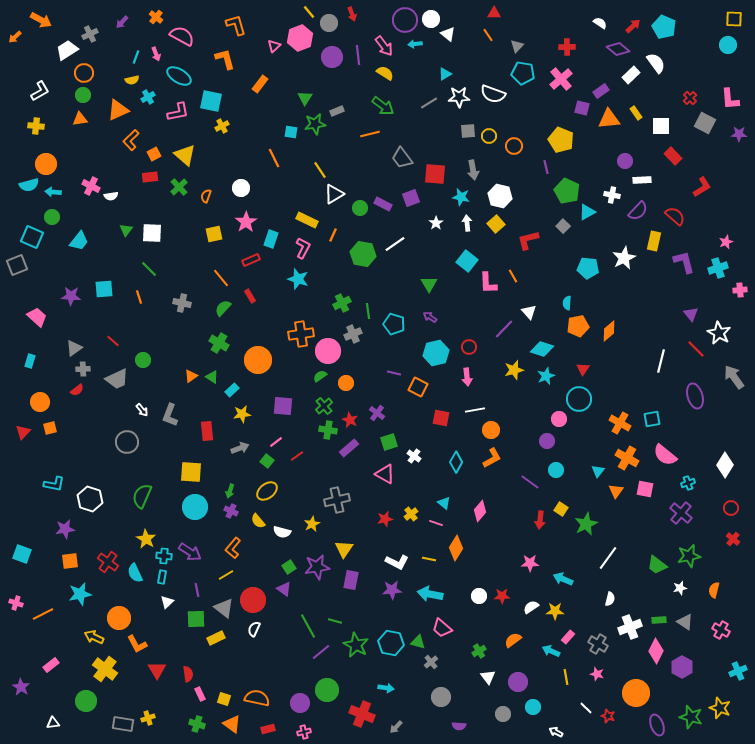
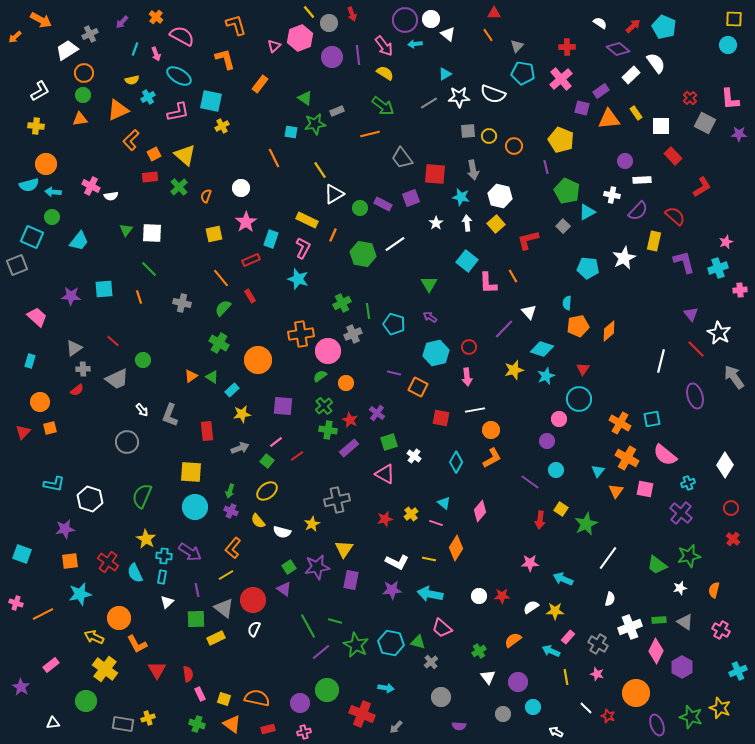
cyan line at (136, 57): moved 1 px left, 8 px up
green triangle at (305, 98): rotated 28 degrees counterclockwise
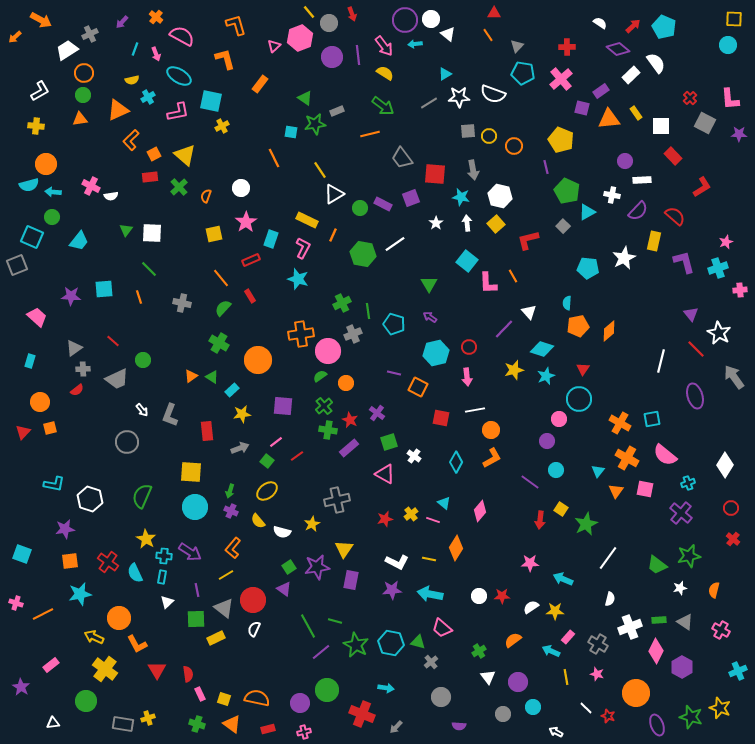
pink line at (436, 523): moved 3 px left, 3 px up
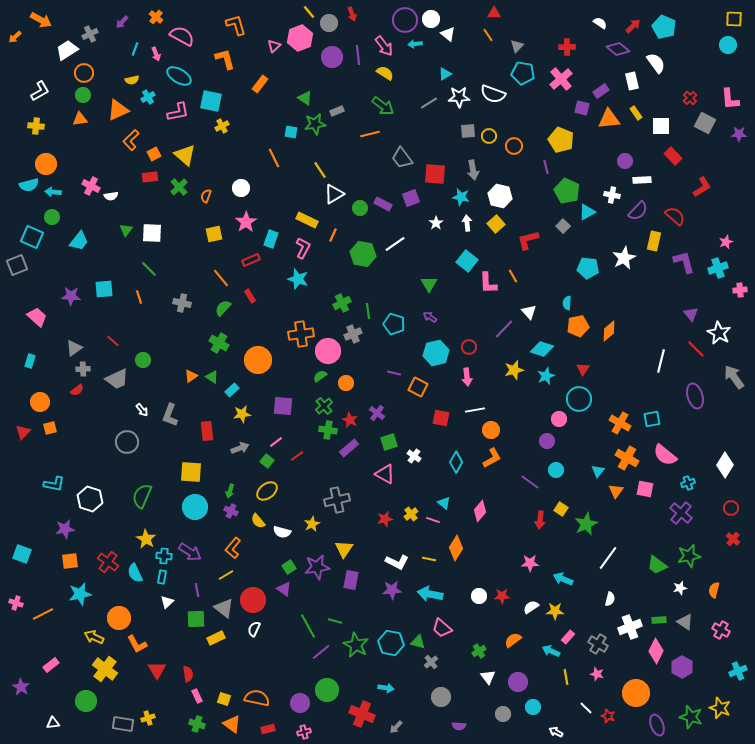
white rectangle at (631, 75): moved 1 px right, 6 px down; rotated 60 degrees counterclockwise
pink rectangle at (200, 694): moved 3 px left, 2 px down
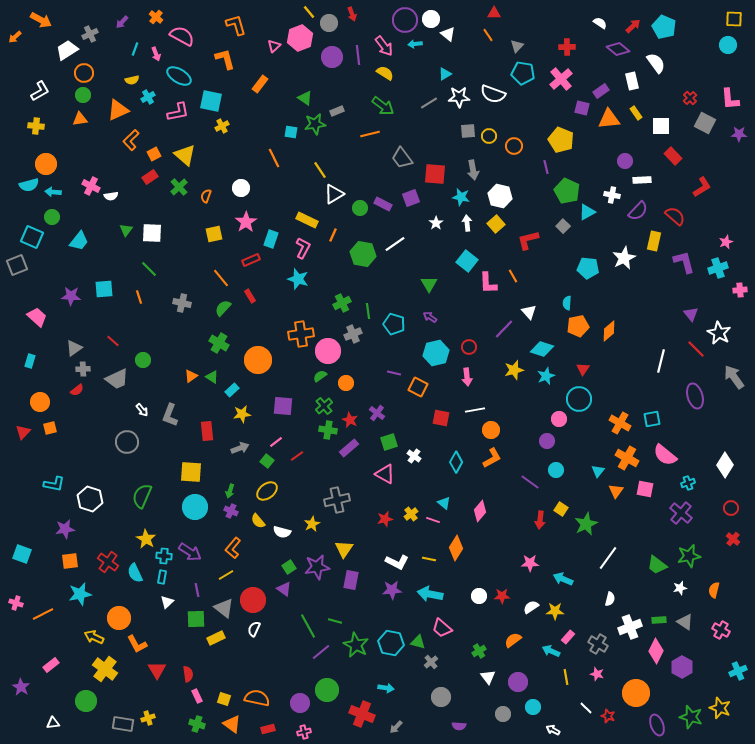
red rectangle at (150, 177): rotated 28 degrees counterclockwise
white arrow at (556, 732): moved 3 px left, 2 px up
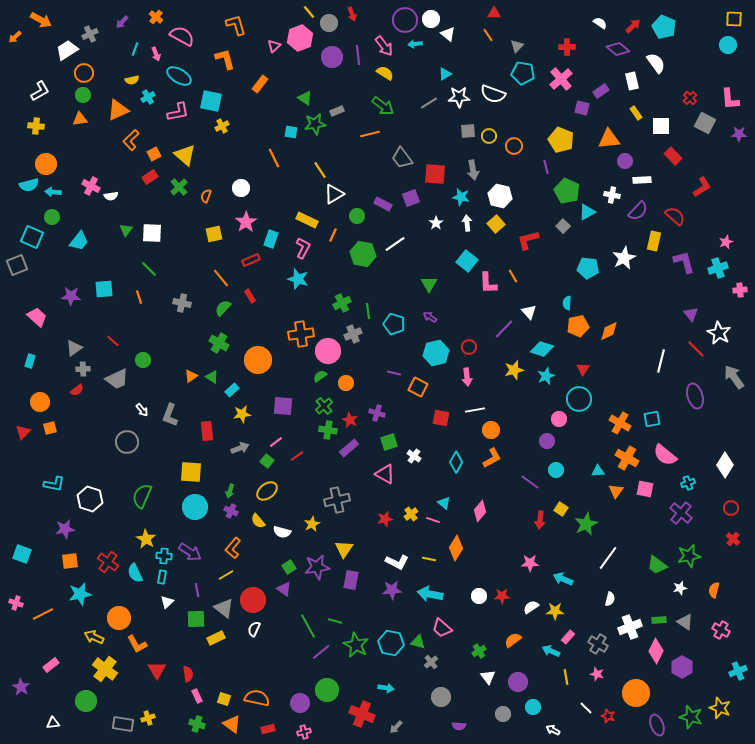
orange triangle at (609, 119): moved 20 px down
green circle at (360, 208): moved 3 px left, 8 px down
orange diamond at (609, 331): rotated 15 degrees clockwise
purple cross at (377, 413): rotated 21 degrees counterclockwise
cyan triangle at (598, 471): rotated 48 degrees clockwise
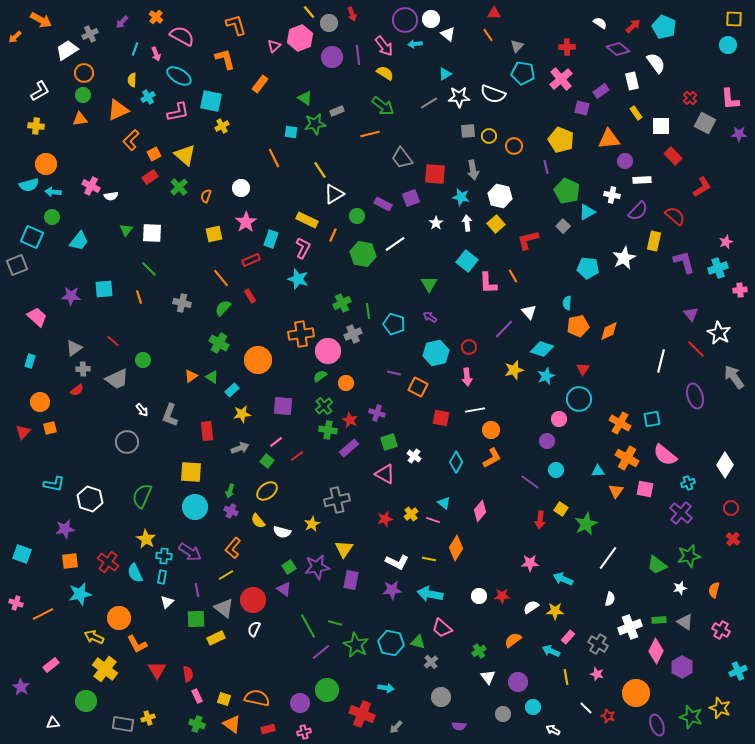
yellow semicircle at (132, 80): rotated 104 degrees clockwise
green line at (335, 621): moved 2 px down
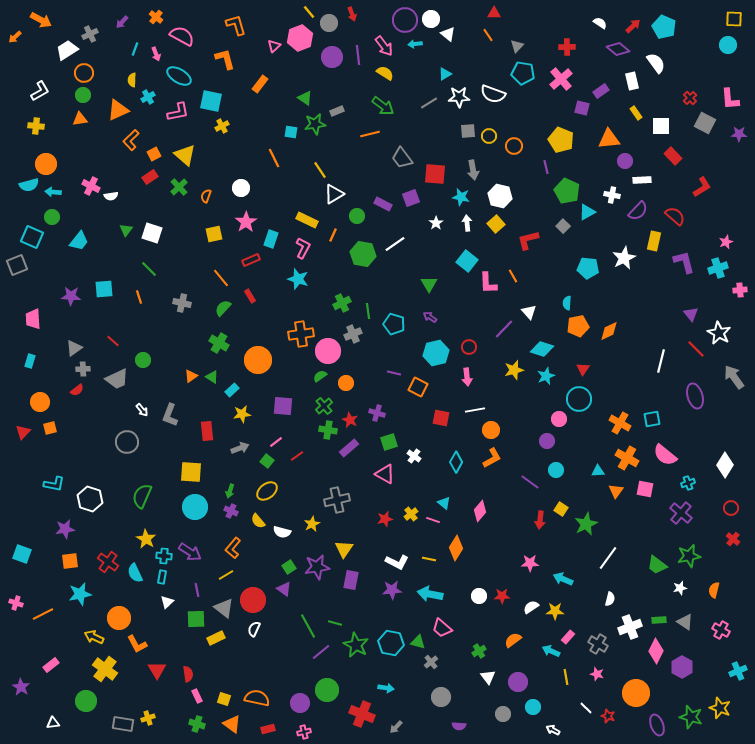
white square at (152, 233): rotated 15 degrees clockwise
pink trapezoid at (37, 317): moved 4 px left, 2 px down; rotated 135 degrees counterclockwise
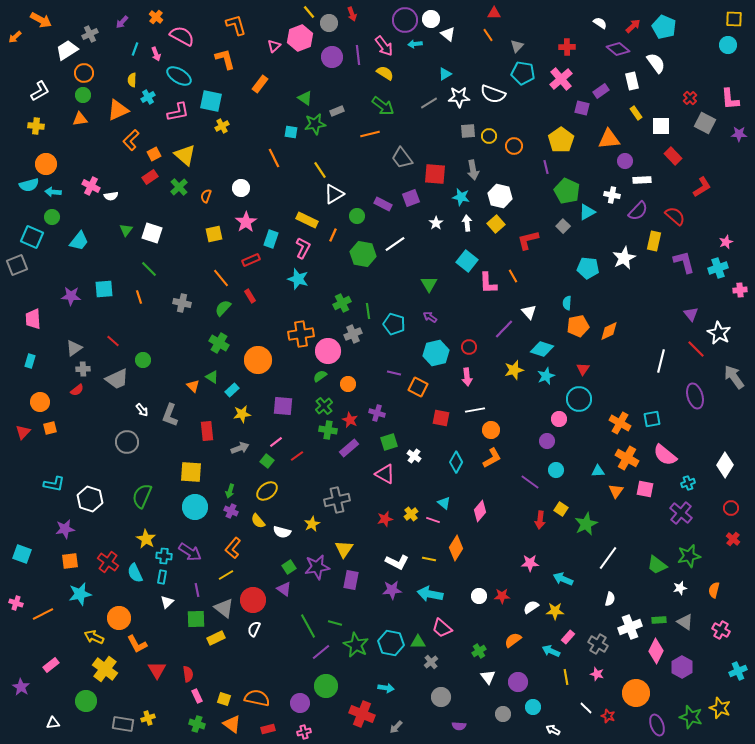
yellow pentagon at (561, 140): rotated 15 degrees clockwise
orange triangle at (191, 376): moved 2 px right, 10 px down; rotated 40 degrees counterclockwise
orange circle at (346, 383): moved 2 px right, 1 px down
green triangle at (418, 642): rotated 14 degrees counterclockwise
green circle at (327, 690): moved 1 px left, 4 px up
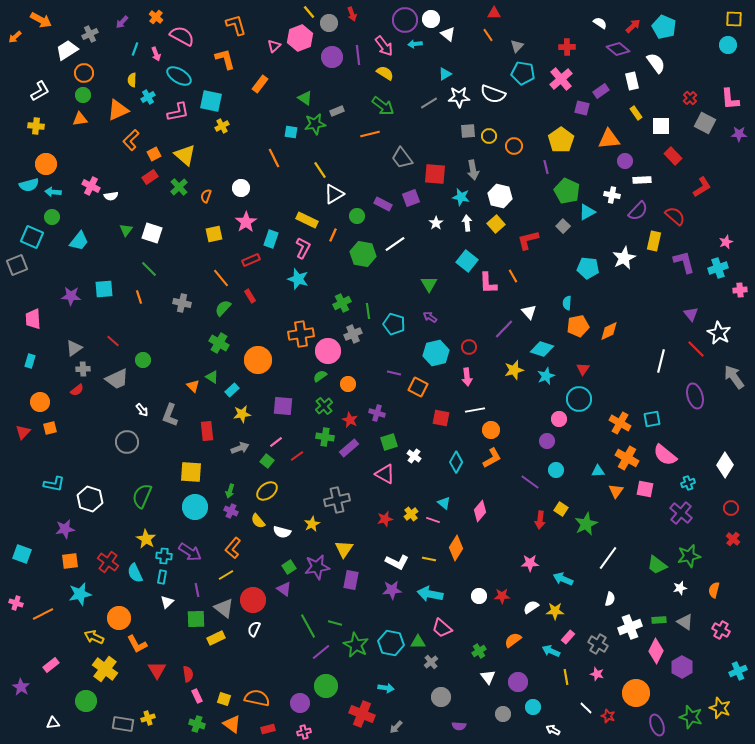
green cross at (328, 430): moved 3 px left, 7 px down
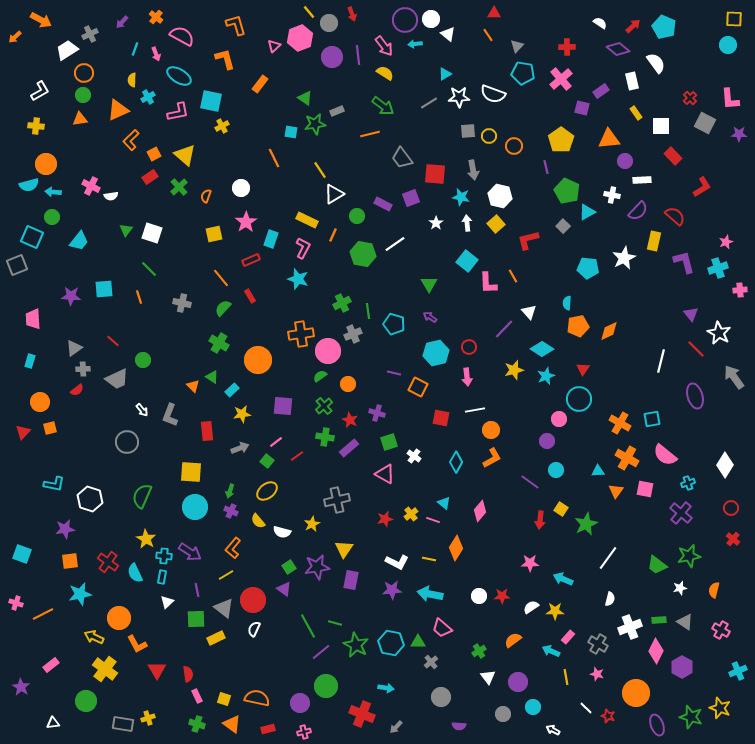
cyan diamond at (542, 349): rotated 15 degrees clockwise
